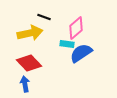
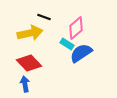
cyan rectangle: rotated 24 degrees clockwise
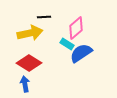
black line: rotated 24 degrees counterclockwise
red diamond: rotated 15 degrees counterclockwise
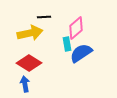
cyan rectangle: rotated 48 degrees clockwise
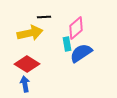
red diamond: moved 2 px left, 1 px down
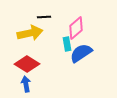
blue arrow: moved 1 px right
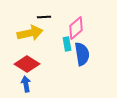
blue semicircle: moved 1 px right, 1 px down; rotated 115 degrees clockwise
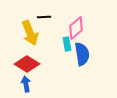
yellow arrow: rotated 80 degrees clockwise
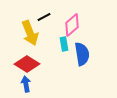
black line: rotated 24 degrees counterclockwise
pink diamond: moved 4 px left, 3 px up
cyan rectangle: moved 3 px left
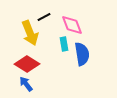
pink diamond: rotated 70 degrees counterclockwise
blue arrow: rotated 28 degrees counterclockwise
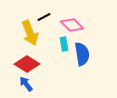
pink diamond: rotated 25 degrees counterclockwise
